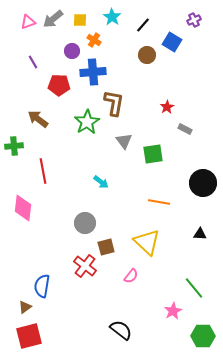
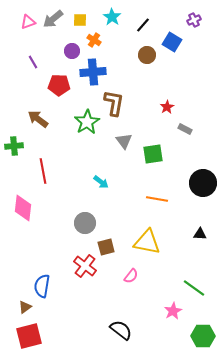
orange line: moved 2 px left, 3 px up
yellow triangle: rotated 32 degrees counterclockwise
green line: rotated 15 degrees counterclockwise
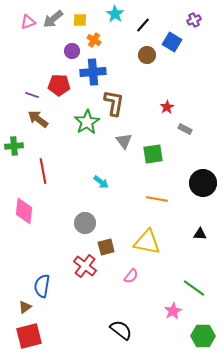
cyan star: moved 3 px right, 3 px up
purple line: moved 1 px left, 33 px down; rotated 40 degrees counterclockwise
pink diamond: moved 1 px right, 3 px down
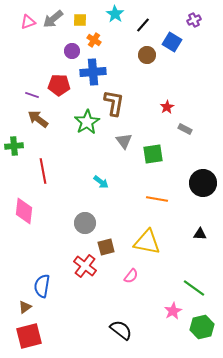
green hexagon: moved 1 px left, 9 px up; rotated 15 degrees counterclockwise
